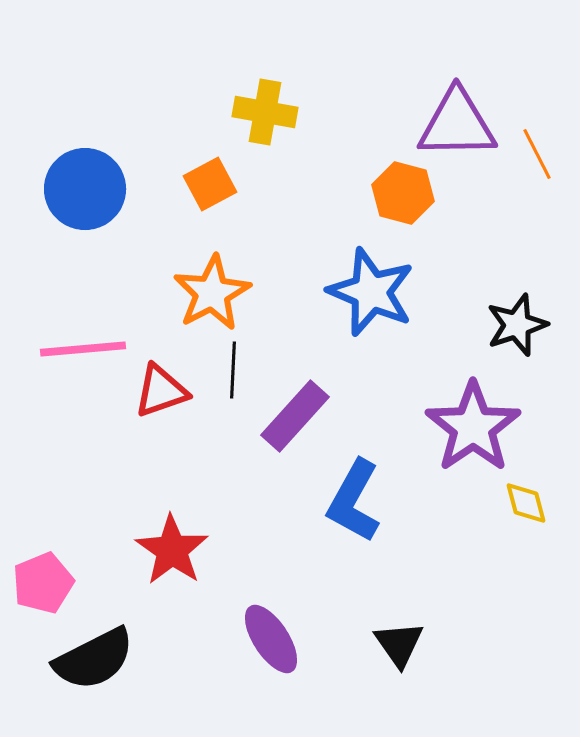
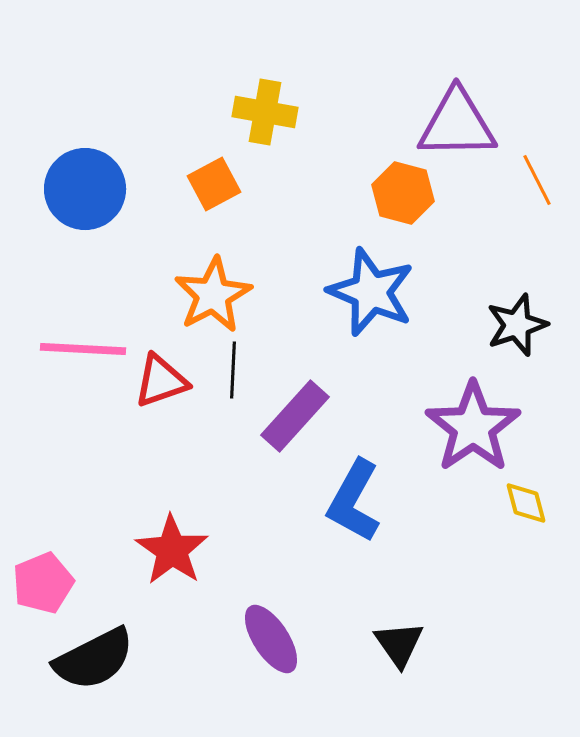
orange line: moved 26 px down
orange square: moved 4 px right
orange star: moved 1 px right, 2 px down
pink line: rotated 8 degrees clockwise
red triangle: moved 10 px up
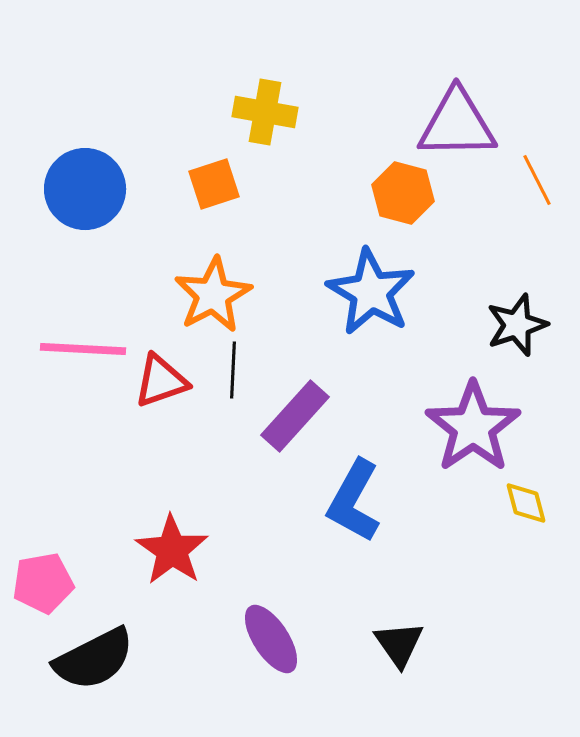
orange square: rotated 10 degrees clockwise
blue star: rotated 8 degrees clockwise
pink pentagon: rotated 12 degrees clockwise
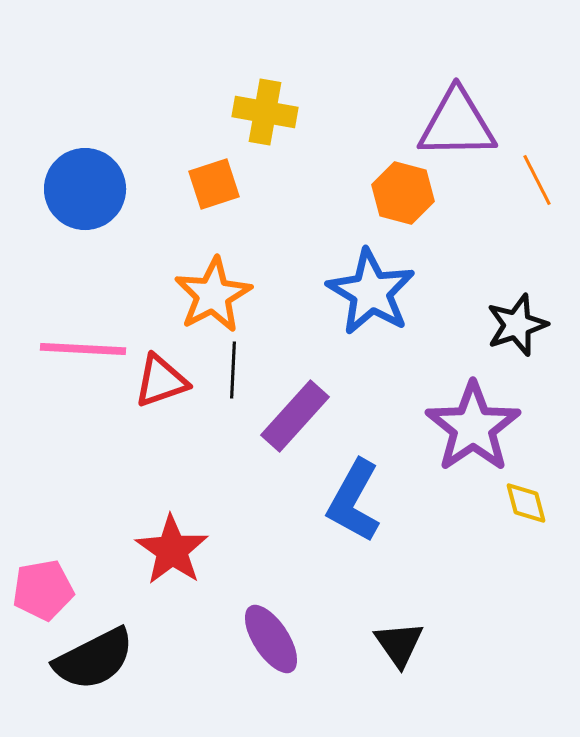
pink pentagon: moved 7 px down
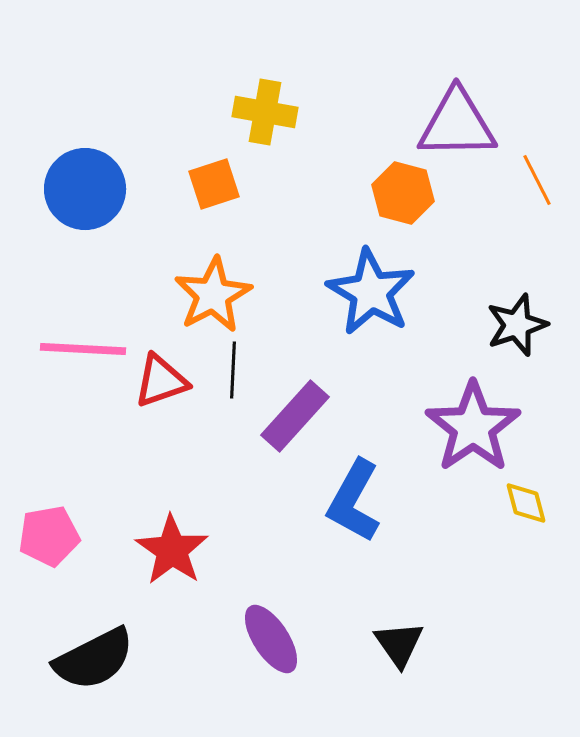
pink pentagon: moved 6 px right, 54 px up
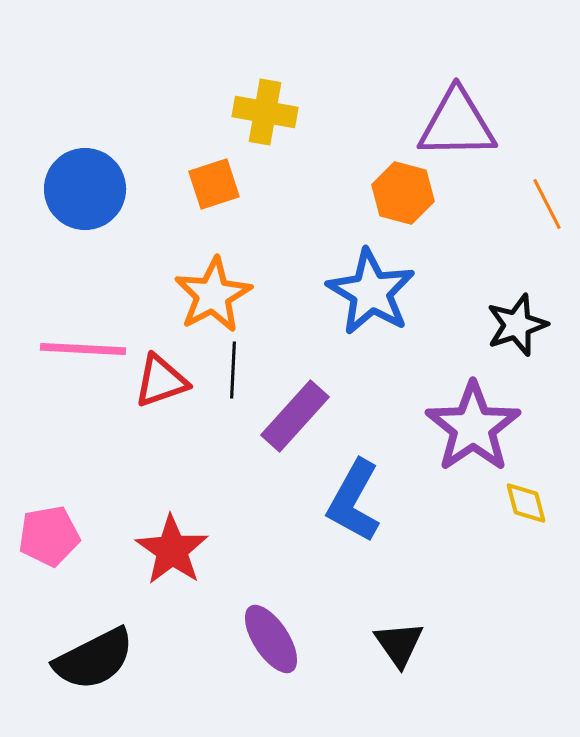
orange line: moved 10 px right, 24 px down
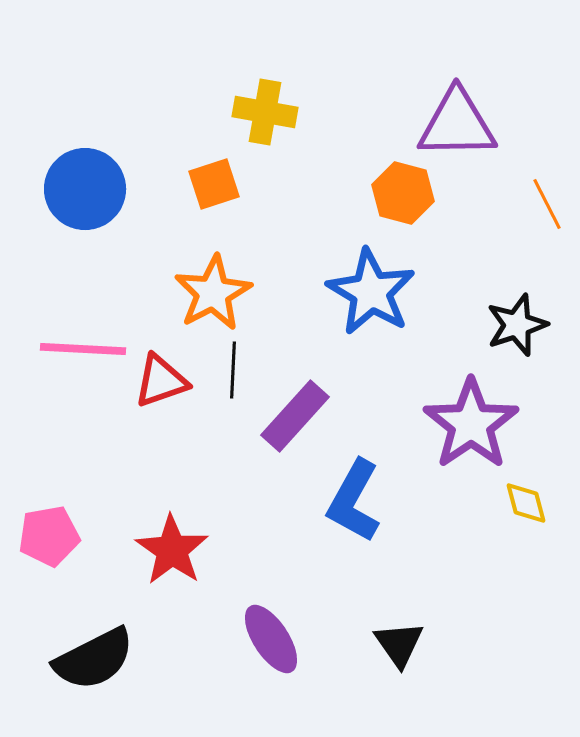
orange star: moved 2 px up
purple star: moved 2 px left, 3 px up
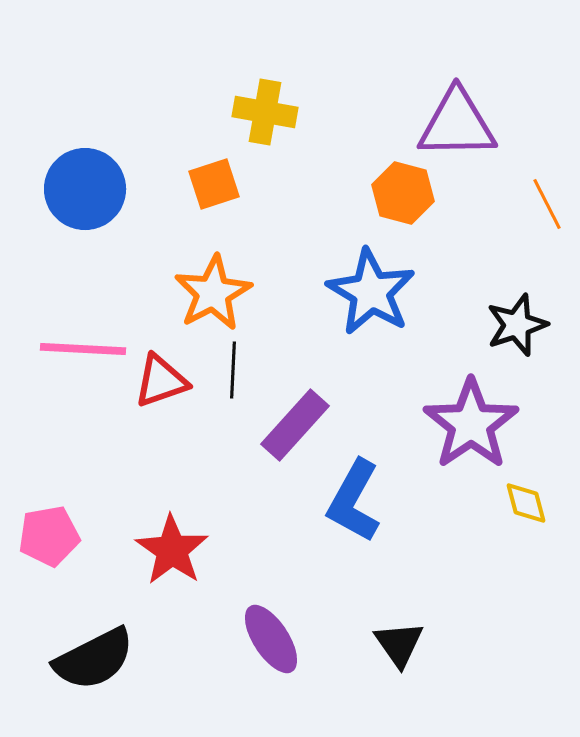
purple rectangle: moved 9 px down
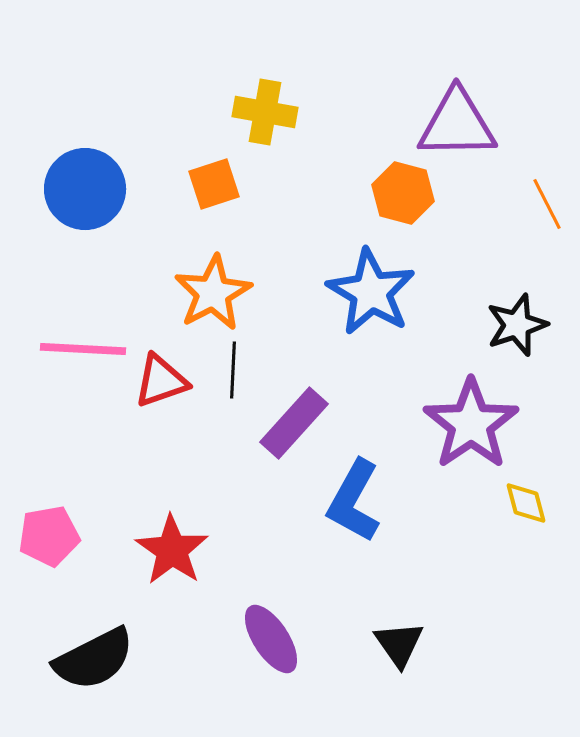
purple rectangle: moved 1 px left, 2 px up
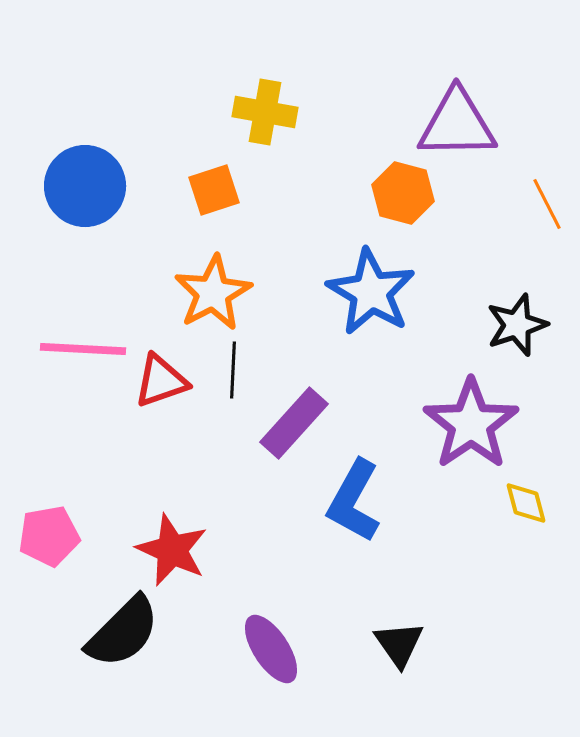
orange square: moved 6 px down
blue circle: moved 3 px up
red star: rotated 10 degrees counterclockwise
purple ellipse: moved 10 px down
black semicircle: moved 29 px right, 27 px up; rotated 18 degrees counterclockwise
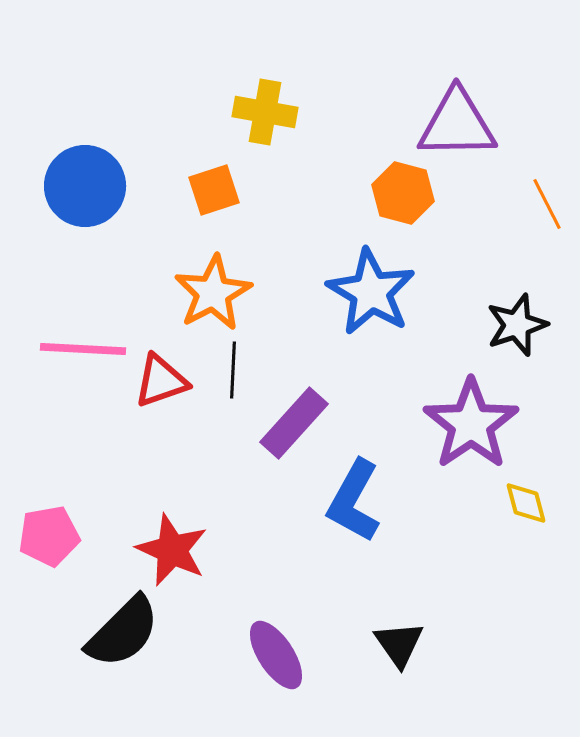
purple ellipse: moved 5 px right, 6 px down
